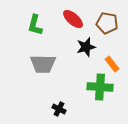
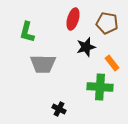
red ellipse: rotated 65 degrees clockwise
green L-shape: moved 8 px left, 7 px down
orange rectangle: moved 1 px up
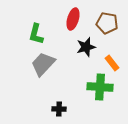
green L-shape: moved 9 px right, 2 px down
gray trapezoid: rotated 132 degrees clockwise
black cross: rotated 24 degrees counterclockwise
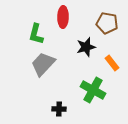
red ellipse: moved 10 px left, 2 px up; rotated 15 degrees counterclockwise
green cross: moved 7 px left, 3 px down; rotated 25 degrees clockwise
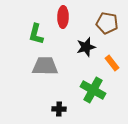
gray trapezoid: moved 2 px right, 2 px down; rotated 48 degrees clockwise
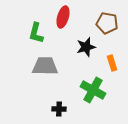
red ellipse: rotated 15 degrees clockwise
green L-shape: moved 1 px up
orange rectangle: rotated 21 degrees clockwise
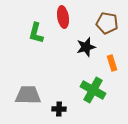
red ellipse: rotated 25 degrees counterclockwise
gray trapezoid: moved 17 px left, 29 px down
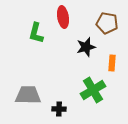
orange rectangle: rotated 21 degrees clockwise
green cross: rotated 30 degrees clockwise
